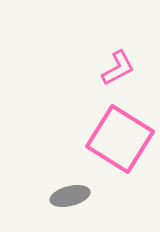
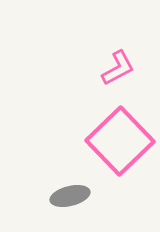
pink square: moved 2 px down; rotated 14 degrees clockwise
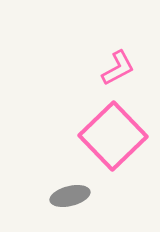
pink square: moved 7 px left, 5 px up
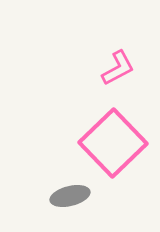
pink square: moved 7 px down
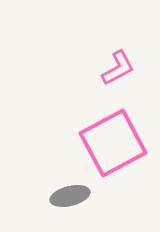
pink square: rotated 16 degrees clockwise
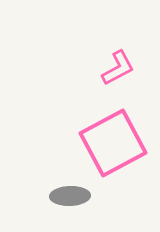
gray ellipse: rotated 12 degrees clockwise
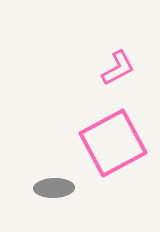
gray ellipse: moved 16 px left, 8 px up
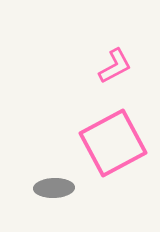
pink L-shape: moved 3 px left, 2 px up
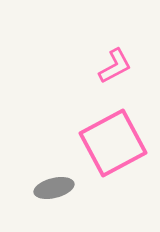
gray ellipse: rotated 12 degrees counterclockwise
